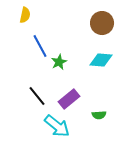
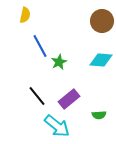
brown circle: moved 2 px up
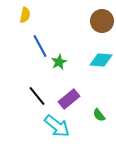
green semicircle: rotated 56 degrees clockwise
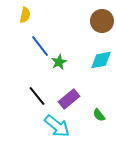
blue line: rotated 10 degrees counterclockwise
cyan diamond: rotated 15 degrees counterclockwise
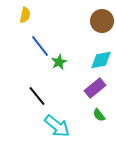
purple rectangle: moved 26 px right, 11 px up
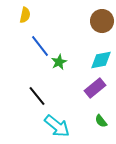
green semicircle: moved 2 px right, 6 px down
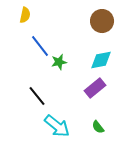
green star: rotated 14 degrees clockwise
green semicircle: moved 3 px left, 6 px down
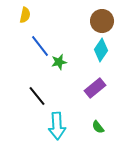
cyan diamond: moved 10 px up; rotated 45 degrees counterclockwise
cyan arrow: rotated 48 degrees clockwise
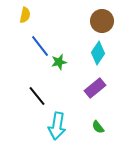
cyan diamond: moved 3 px left, 3 px down
cyan arrow: rotated 12 degrees clockwise
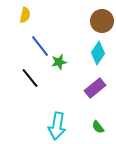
black line: moved 7 px left, 18 px up
